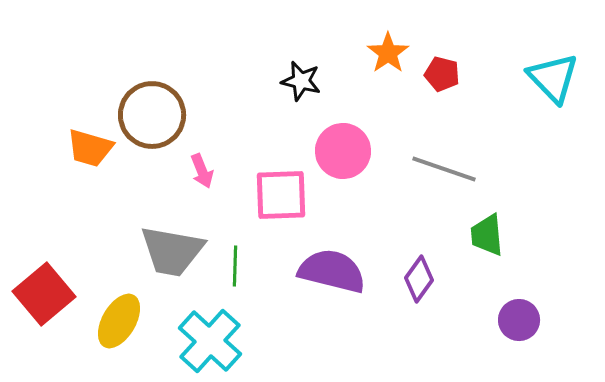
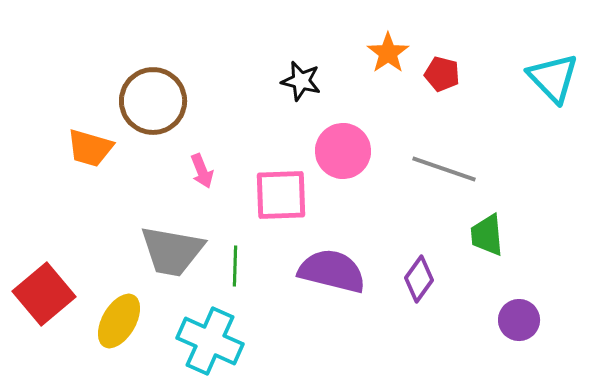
brown circle: moved 1 px right, 14 px up
cyan cross: rotated 18 degrees counterclockwise
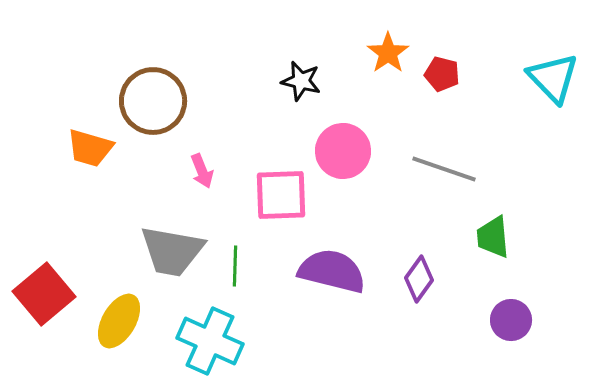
green trapezoid: moved 6 px right, 2 px down
purple circle: moved 8 px left
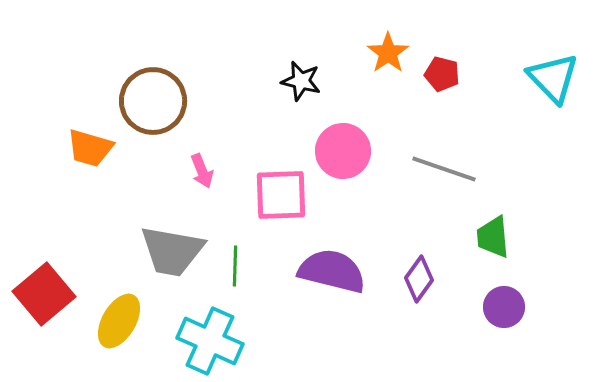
purple circle: moved 7 px left, 13 px up
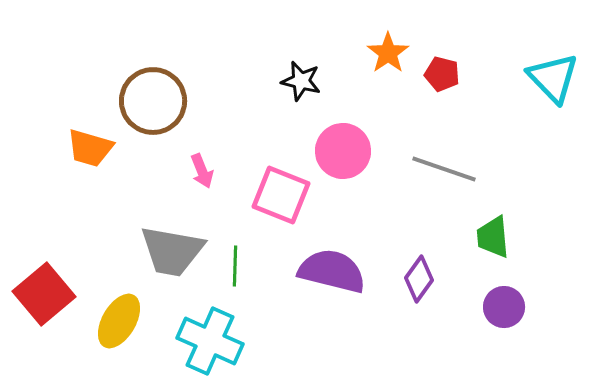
pink square: rotated 24 degrees clockwise
